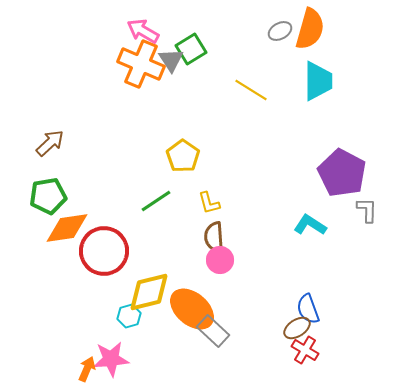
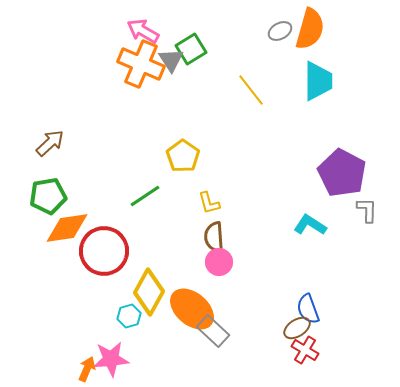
yellow line: rotated 20 degrees clockwise
green line: moved 11 px left, 5 px up
pink circle: moved 1 px left, 2 px down
yellow diamond: rotated 48 degrees counterclockwise
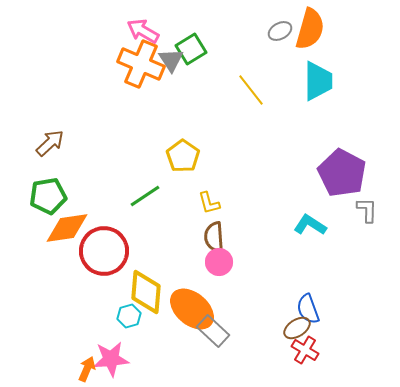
yellow diamond: moved 3 px left; rotated 24 degrees counterclockwise
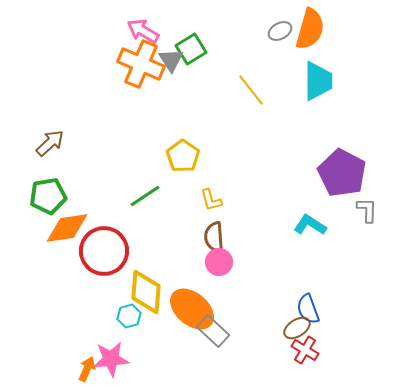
yellow L-shape: moved 2 px right, 3 px up
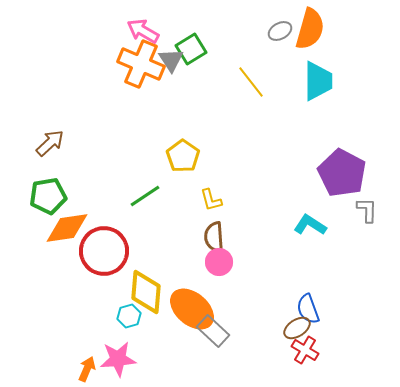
yellow line: moved 8 px up
pink star: moved 7 px right
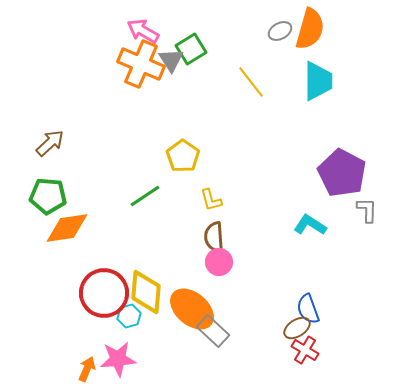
green pentagon: rotated 15 degrees clockwise
red circle: moved 42 px down
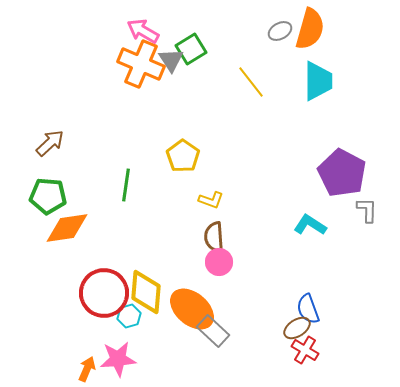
green line: moved 19 px left, 11 px up; rotated 48 degrees counterclockwise
yellow L-shape: rotated 55 degrees counterclockwise
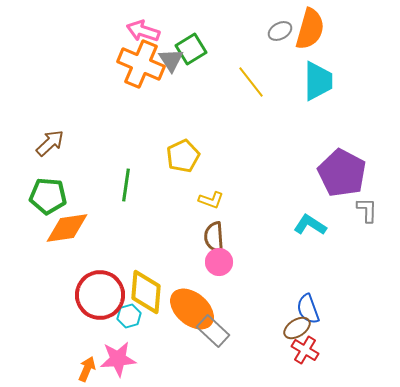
pink arrow: rotated 12 degrees counterclockwise
yellow pentagon: rotated 12 degrees clockwise
red circle: moved 4 px left, 2 px down
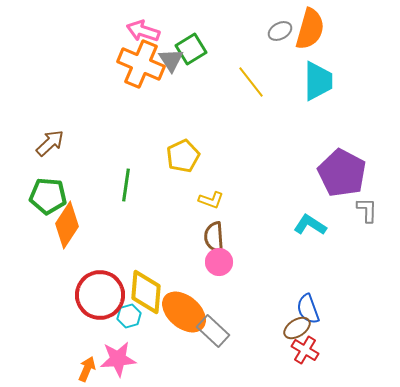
orange diamond: moved 3 px up; rotated 48 degrees counterclockwise
orange ellipse: moved 8 px left, 3 px down
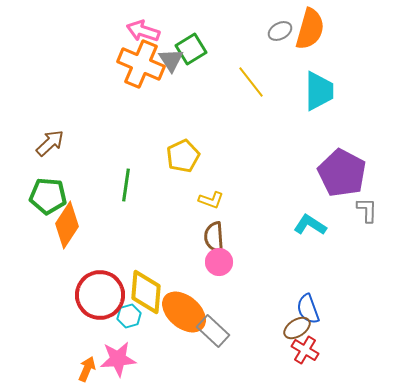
cyan trapezoid: moved 1 px right, 10 px down
